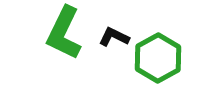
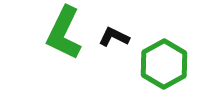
green hexagon: moved 6 px right, 6 px down
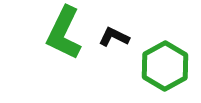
green hexagon: moved 1 px right, 2 px down
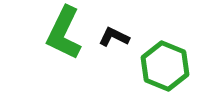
green hexagon: rotated 9 degrees counterclockwise
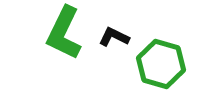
green hexagon: moved 4 px left, 2 px up; rotated 6 degrees counterclockwise
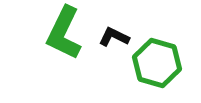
green hexagon: moved 4 px left, 1 px up
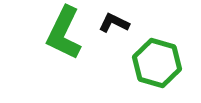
black L-shape: moved 14 px up
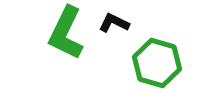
green L-shape: moved 2 px right
